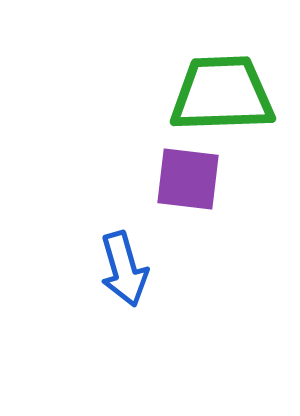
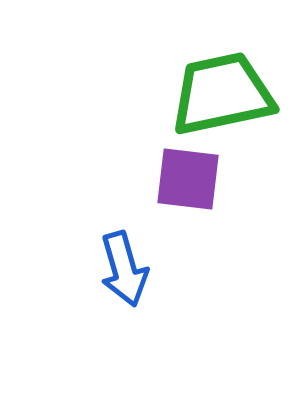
green trapezoid: rotated 10 degrees counterclockwise
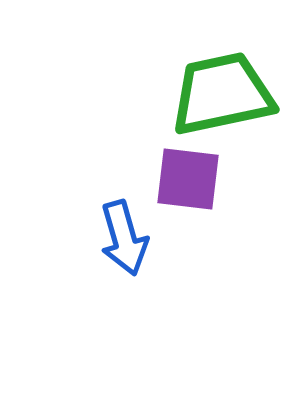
blue arrow: moved 31 px up
